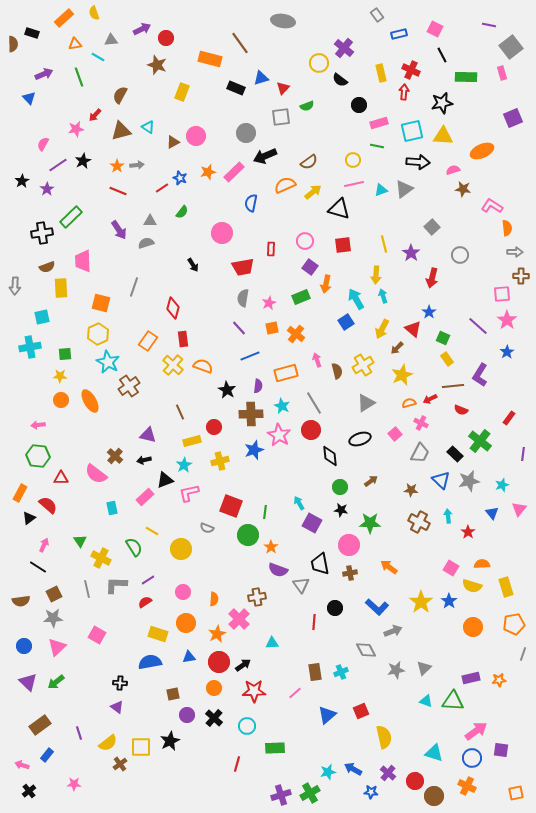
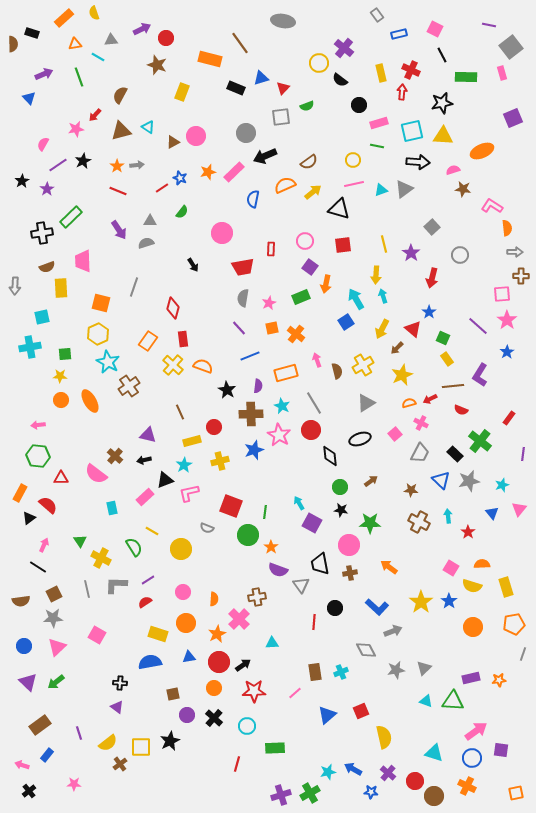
red arrow at (404, 92): moved 2 px left
blue semicircle at (251, 203): moved 2 px right, 4 px up
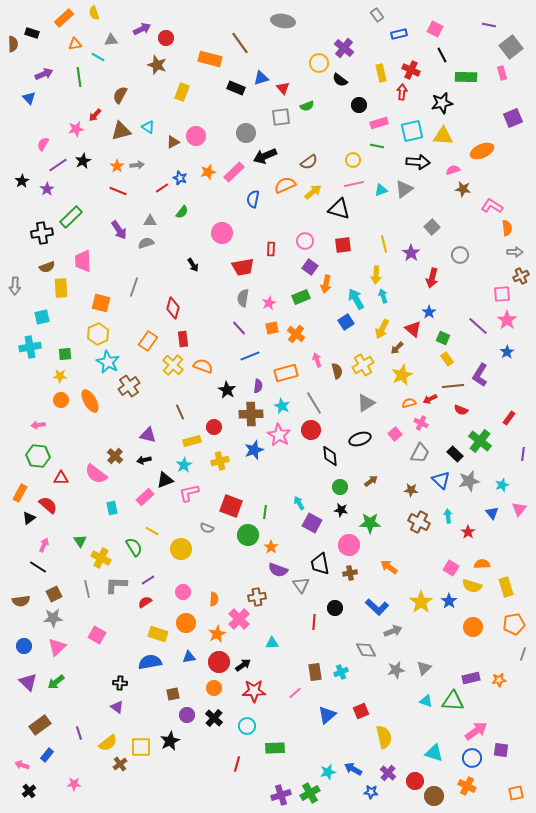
green line at (79, 77): rotated 12 degrees clockwise
red triangle at (283, 88): rotated 24 degrees counterclockwise
brown cross at (521, 276): rotated 28 degrees counterclockwise
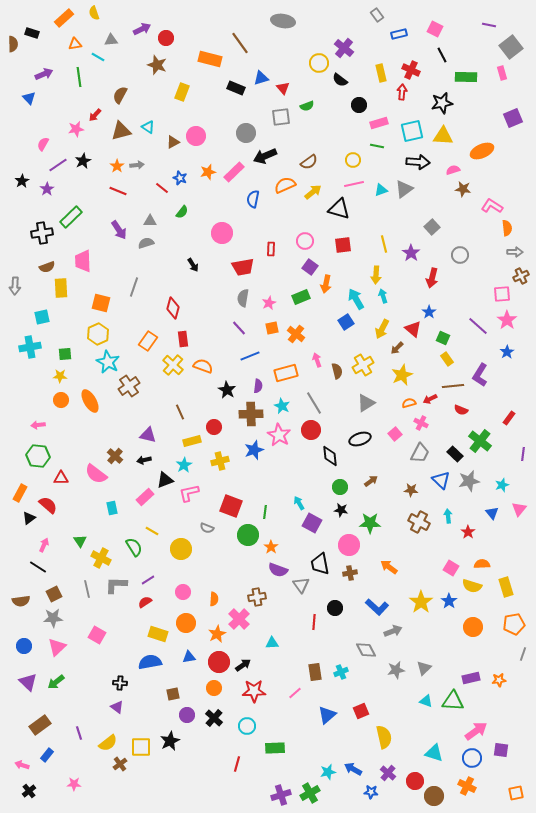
red line at (162, 188): rotated 72 degrees clockwise
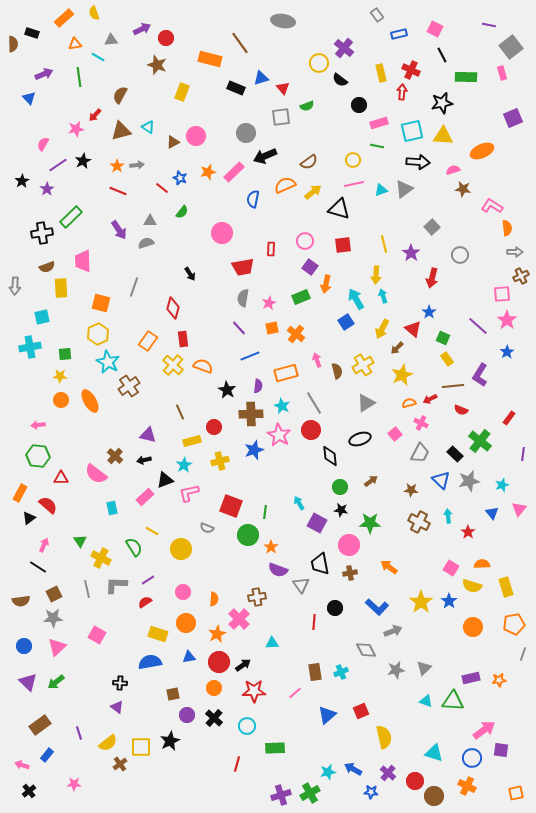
black arrow at (193, 265): moved 3 px left, 9 px down
purple square at (312, 523): moved 5 px right
pink arrow at (476, 731): moved 8 px right, 1 px up
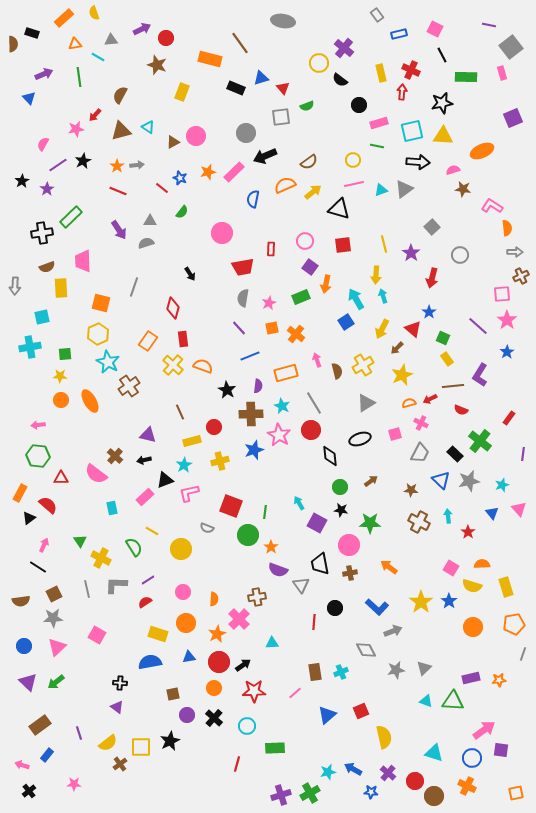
pink square at (395, 434): rotated 24 degrees clockwise
pink triangle at (519, 509): rotated 21 degrees counterclockwise
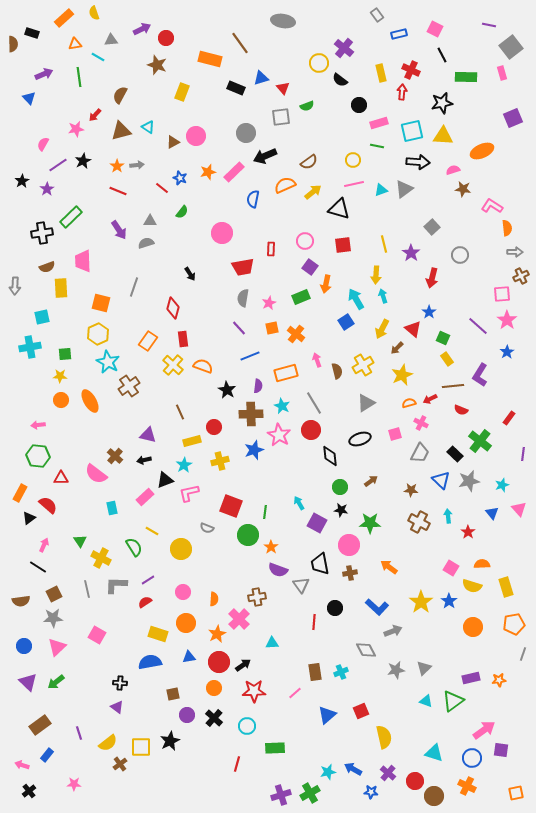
green triangle at (453, 701): rotated 40 degrees counterclockwise
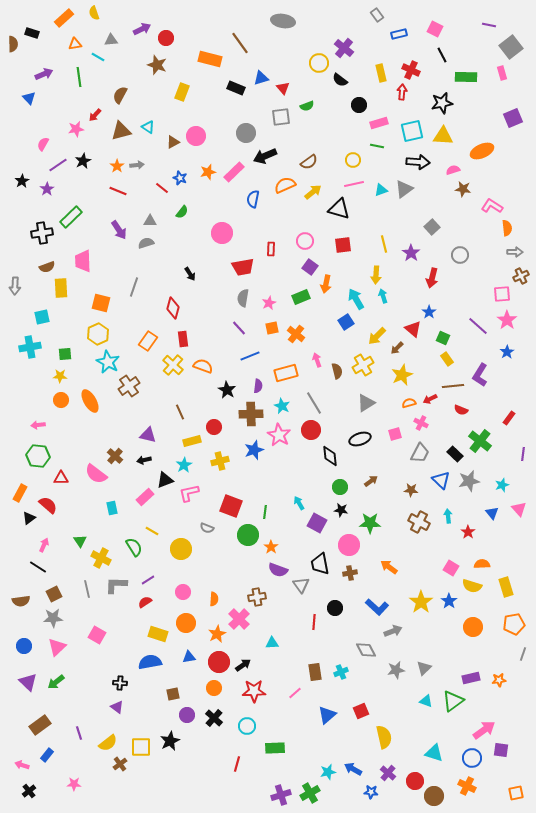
yellow arrow at (382, 329): moved 5 px left, 7 px down; rotated 18 degrees clockwise
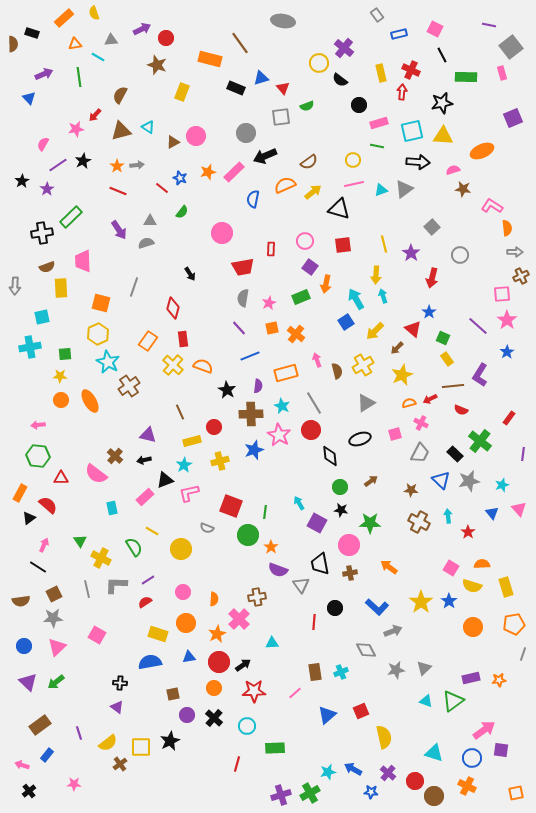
yellow arrow at (377, 336): moved 2 px left, 5 px up
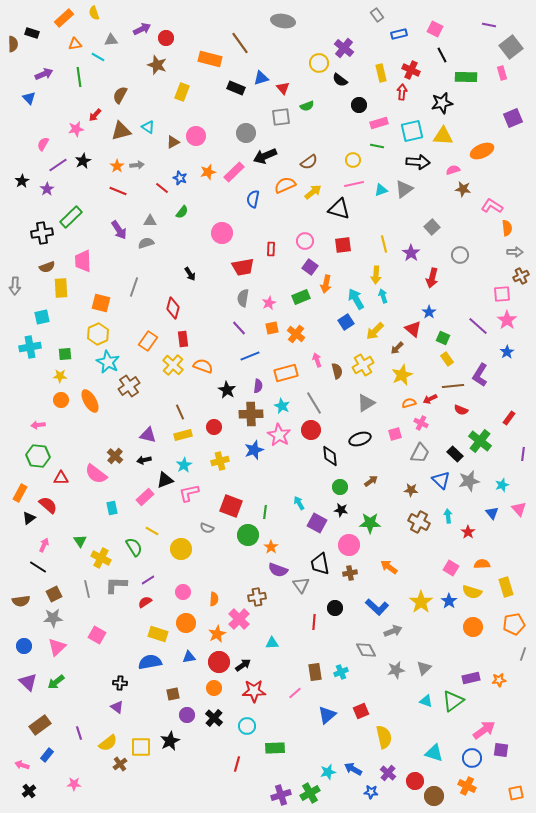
yellow rectangle at (192, 441): moved 9 px left, 6 px up
yellow semicircle at (472, 586): moved 6 px down
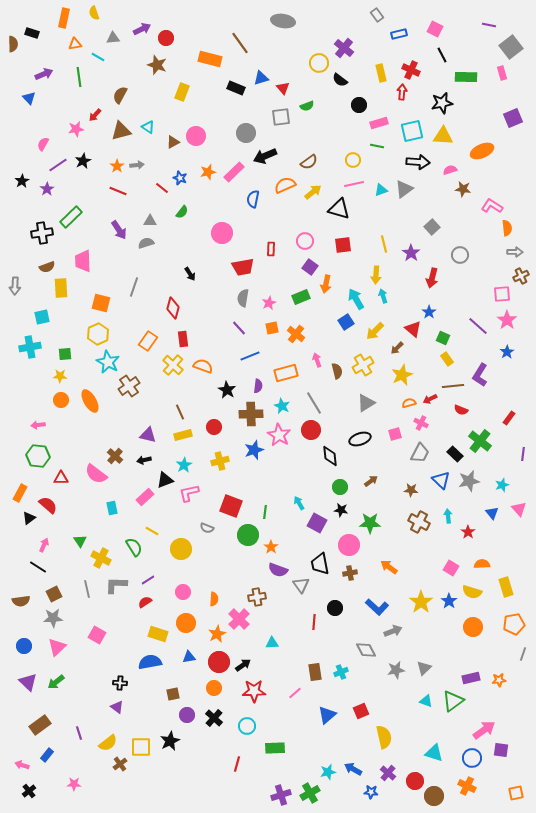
orange rectangle at (64, 18): rotated 36 degrees counterclockwise
gray triangle at (111, 40): moved 2 px right, 2 px up
pink semicircle at (453, 170): moved 3 px left
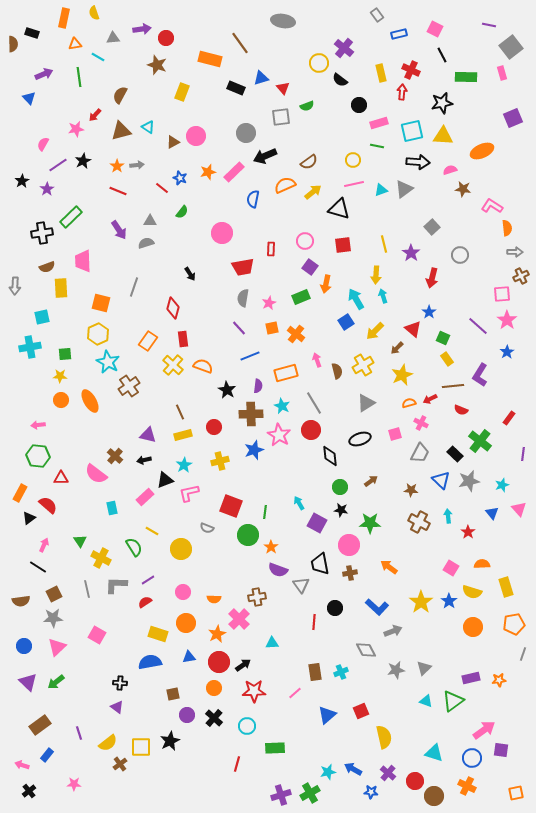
purple arrow at (142, 29): rotated 18 degrees clockwise
orange semicircle at (214, 599): rotated 88 degrees clockwise
